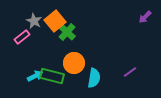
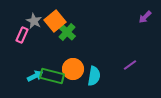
pink rectangle: moved 2 px up; rotated 28 degrees counterclockwise
orange circle: moved 1 px left, 6 px down
purple line: moved 7 px up
cyan semicircle: moved 2 px up
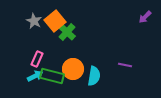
pink rectangle: moved 15 px right, 24 px down
purple line: moved 5 px left; rotated 48 degrees clockwise
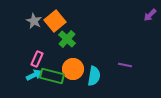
purple arrow: moved 5 px right, 2 px up
green cross: moved 7 px down
cyan arrow: moved 1 px left, 1 px up
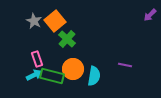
pink rectangle: rotated 42 degrees counterclockwise
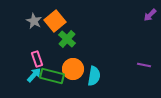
purple line: moved 19 px right
cyan arrow: rotated 21 degrees counterclockwise
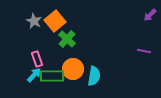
purple line: moved 14 px up
green rectangle: rotated 15 degrees counterclockwise
